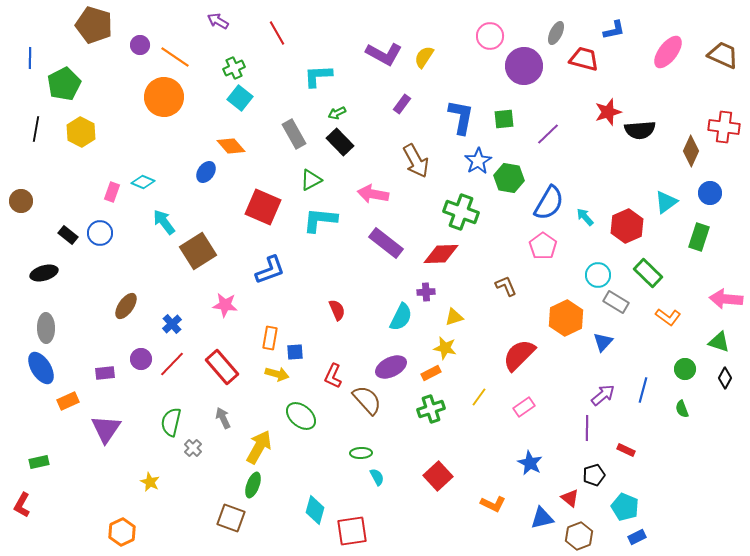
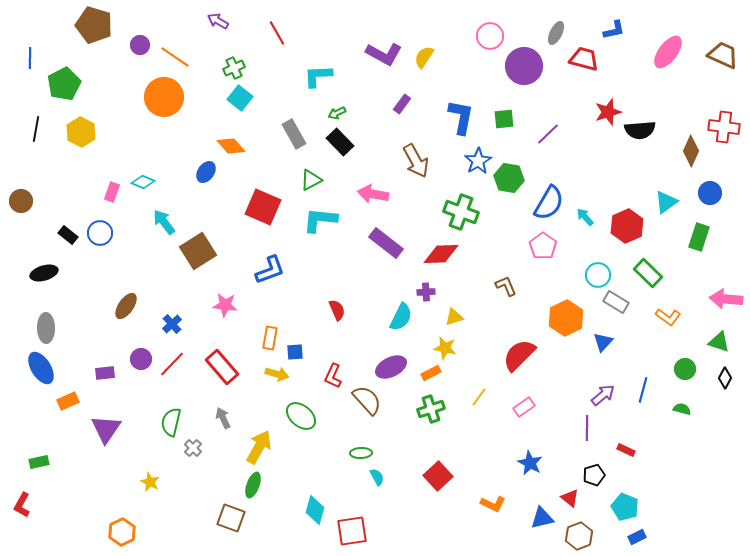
green semicircle at (682, 409): rotated 126 degrees clockwise
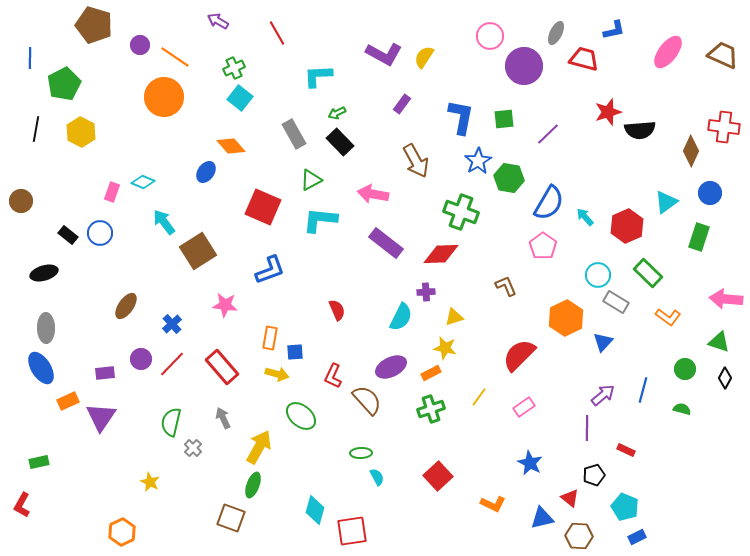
purple triangle at (106, 429): moved 5 px left, 12 px up
brown hexagon at (579, 536): rotated 24 degrees clockwise
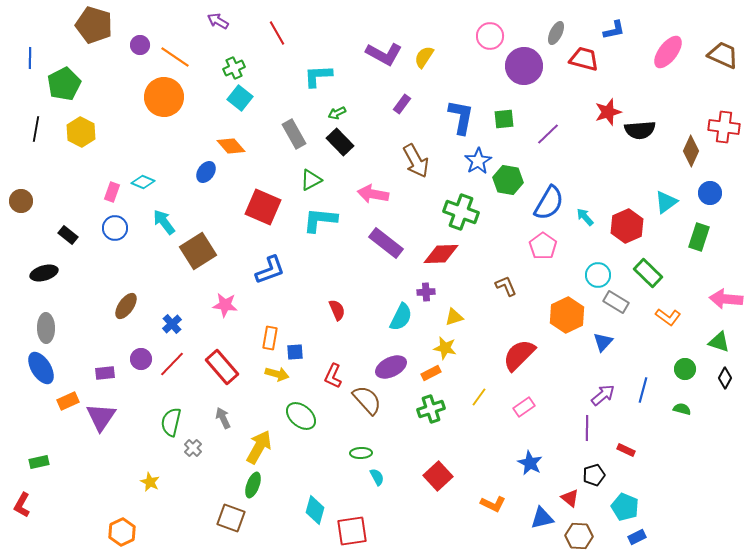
green hexagon at (509, 178): moved 1 px left, 2 px down
blue circle at (100, 233): moved 15 px right, 5 px up
orange hexagon at (566, 318): moved 1 px right, 3 px up
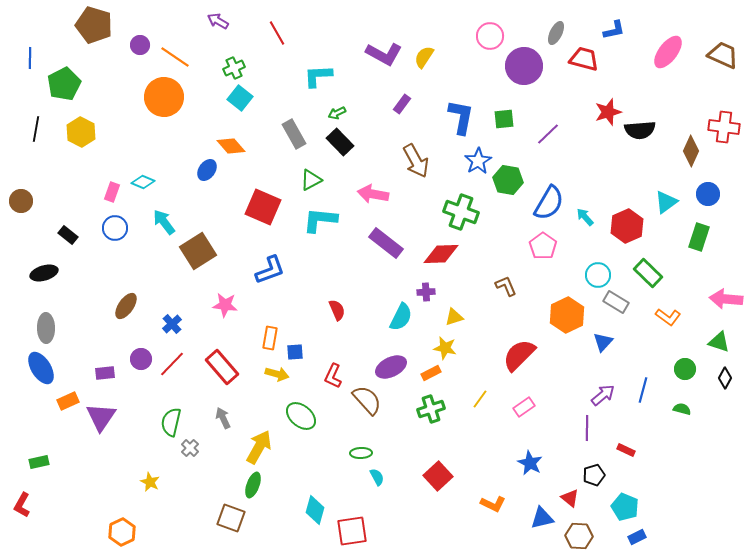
blue ellipse at (206, 172): moved 1 px right, 2 px up
blue circle at (710, 193): moved 2 px left, 1 px down
yellow line at (479, 397): moved 1 px right, 2 px down
gray cross at (193, 448): moved 3 px left
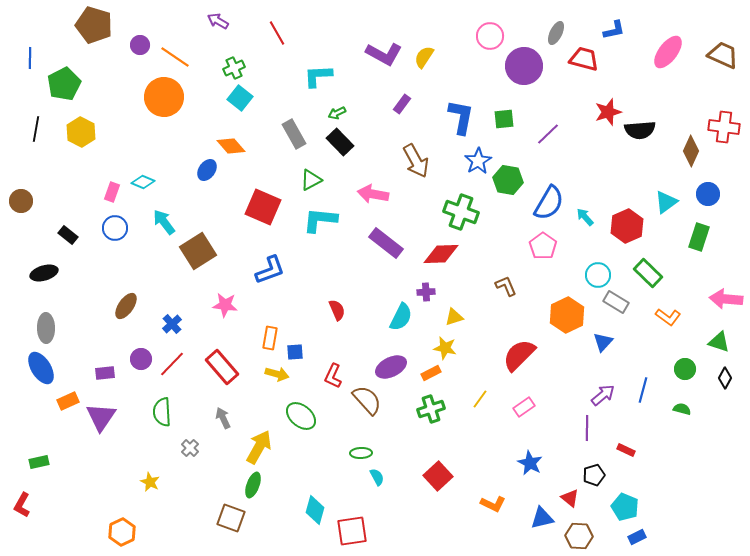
green semicircle at (171, 422): moved 9 px left, 10 px up; rotated 16 degrees counterclockwise
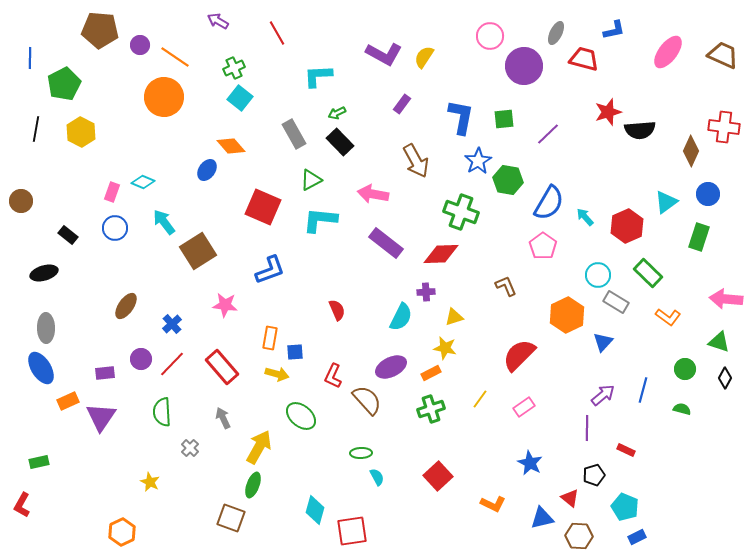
brown pentagon at (94, 25): moved 6 px right, 5 px down; rotated 12 degrees counterclockwise
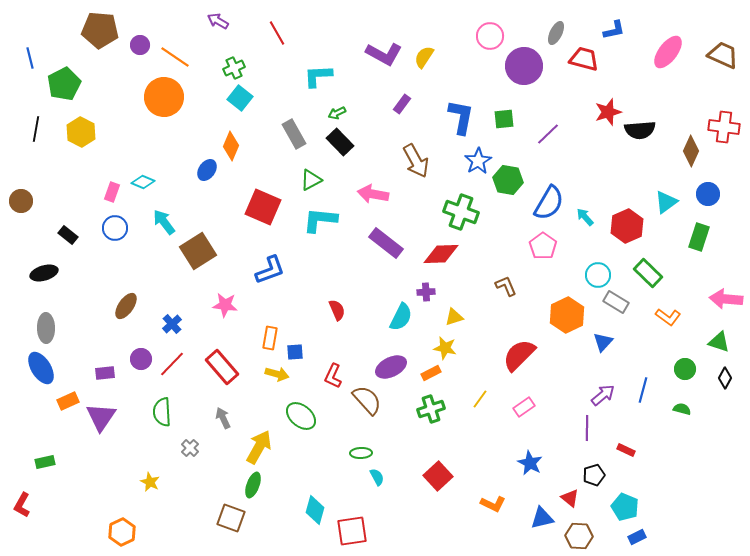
blue line at (30, 58): rotated 15 degrees counterclockwise
orange diamond at (231, 146): rotated 64 degrees clockwise
green rectangle at (39, 462): moved 6 px right
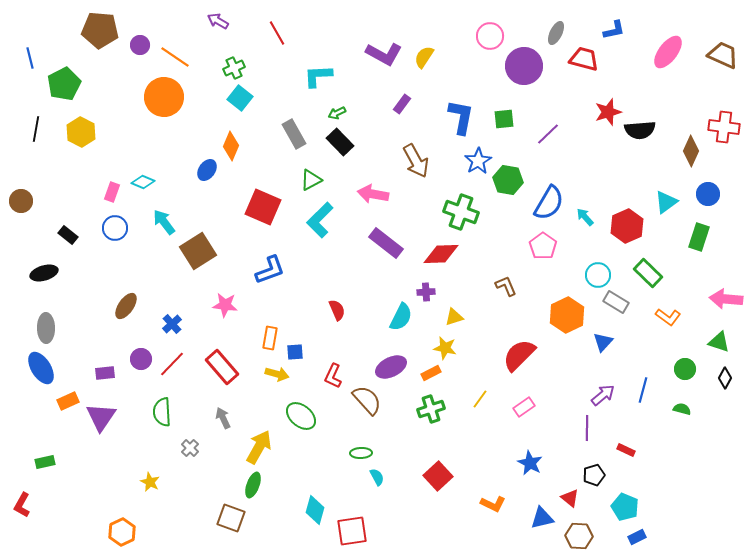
cyan L-shape at (320, 220): rotated 51 degrees counterclockwise
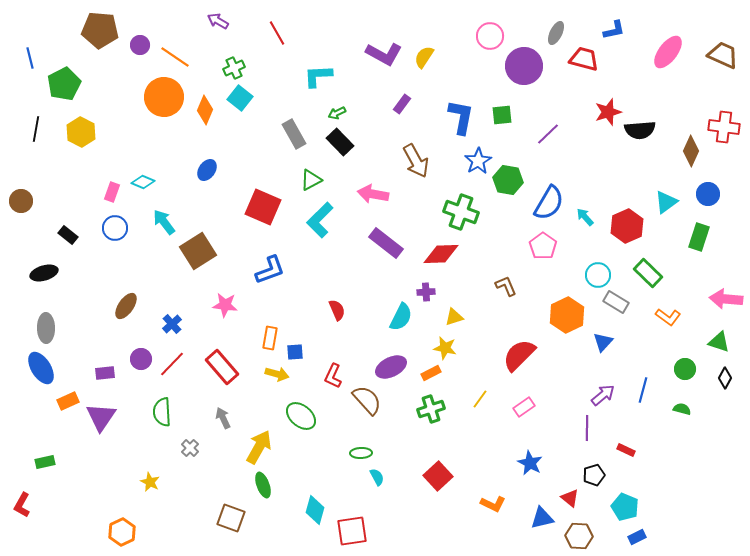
green square at (504, 119): moved 2 px left, 4 px up
orange diamond at (231, 146): moved 26 px left, 36 px up
green ellipse at (253, 485): moved 10 px right; rotated 40 degrees counterclockwise
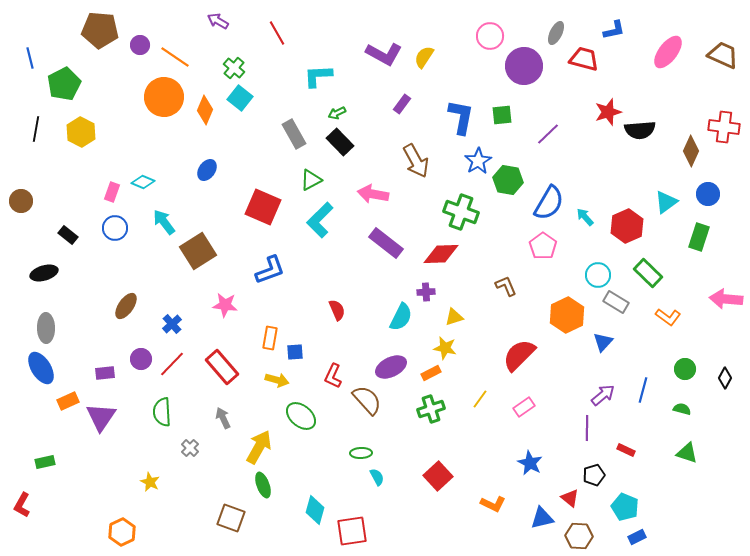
green cross at (234, 68): rotated 25 degrees counterclockwise
green triangle at (719, 342): moved 32 px left, 111 px down
yellow arrow at (277, 374): moved 6 px down
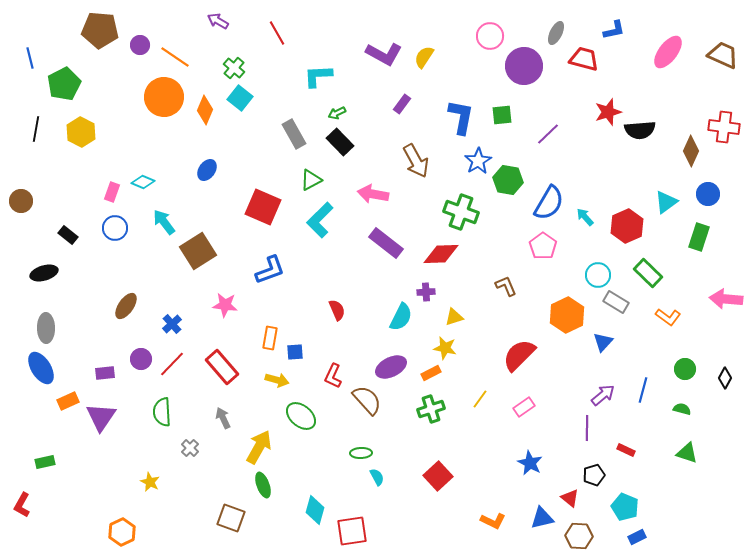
orange L-shape at (493, 504): moved 17 px down
